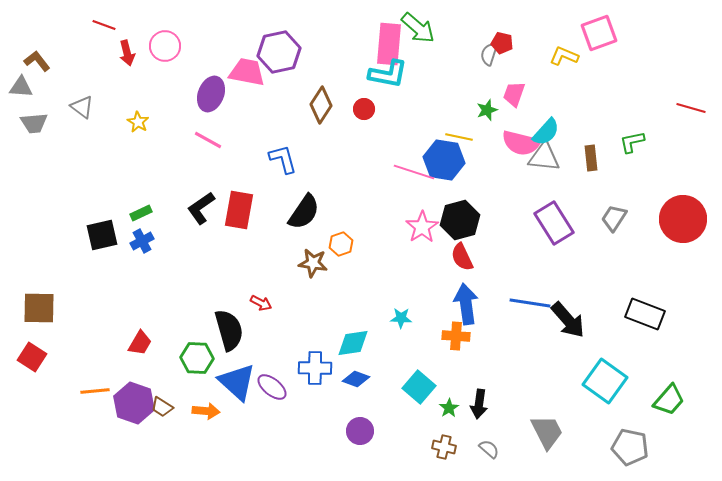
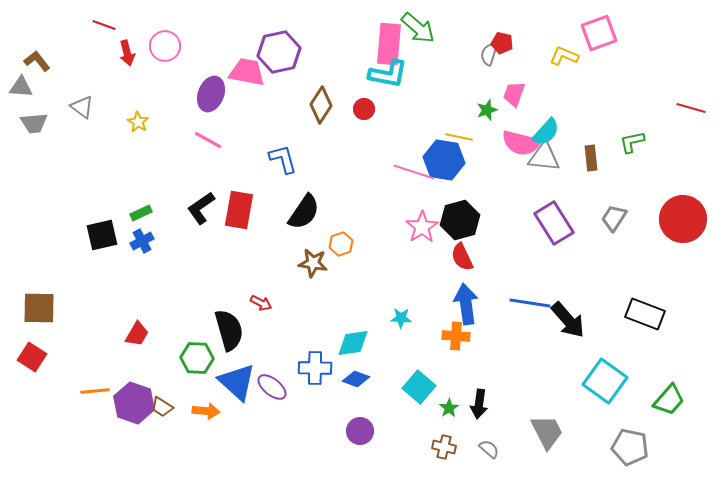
red trapezoid at (140, 343): moved 3 px left, 9 px up
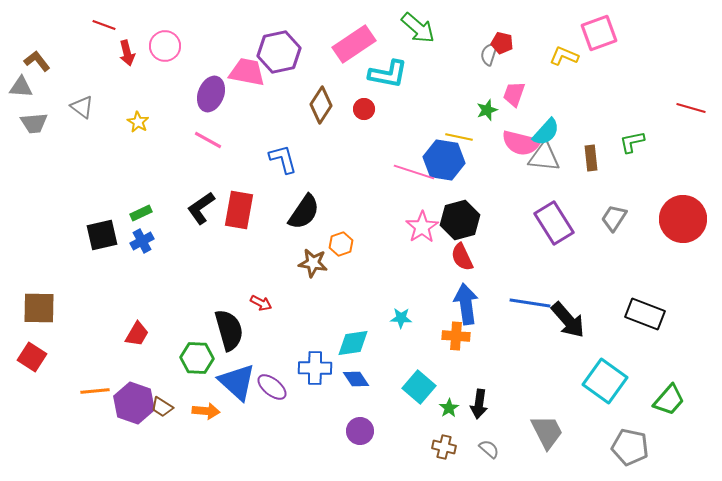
pink rectangle at (389, 44): moved 35 px left; rotated 51 degrees clockwise
blue diamond at (356, 379): rotated 36 degrees clockwise
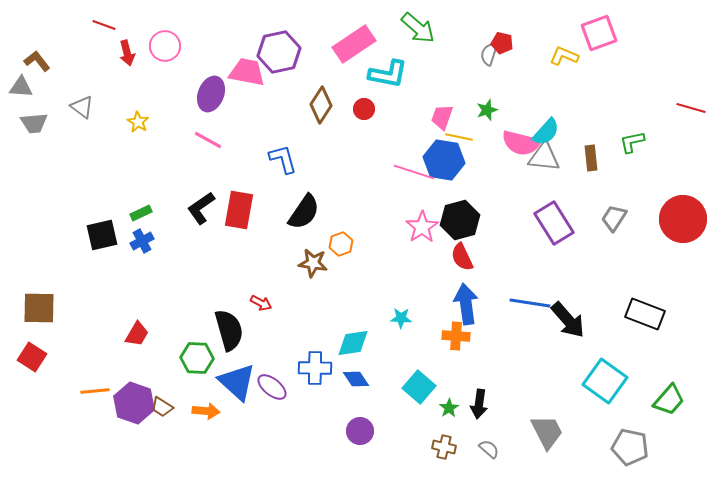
pink trapezoid at (514, 94): moved 72 px left, 23 px down
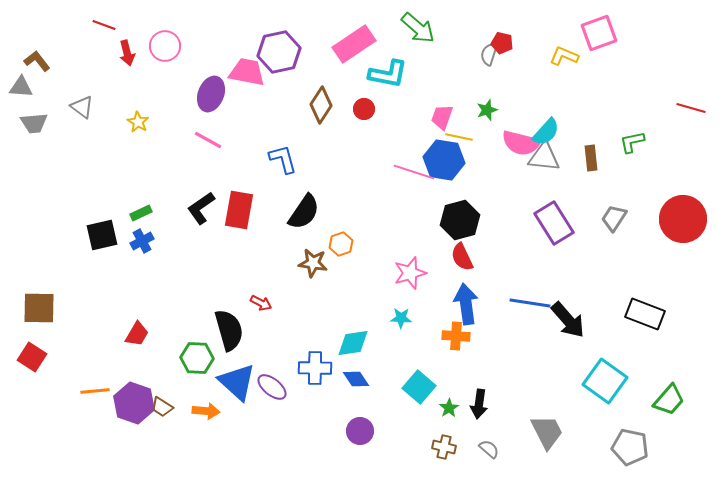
pink star at (422, 227): moved 12 px left, 46 px down; rotated 16 degrees clockwise
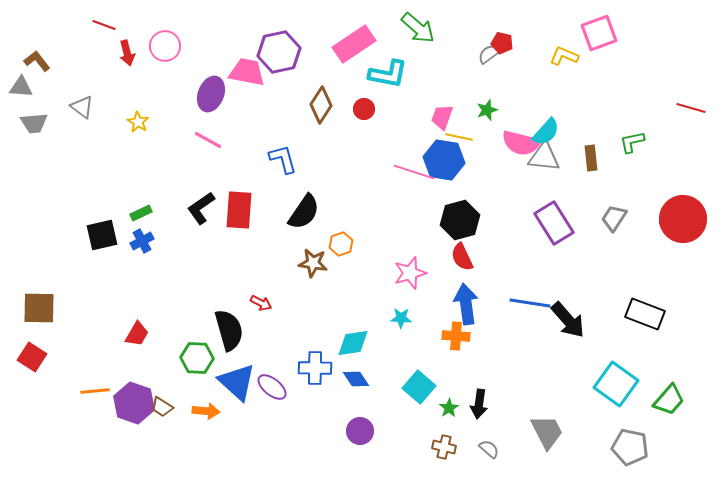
gray semicircle at (489, 54): rotated 35 degrees clockwise
red rectangle at (239, 210): rotated 6 degrees counterclockwise
cyan square at (605, 381): moved 11 px right, 3 px down
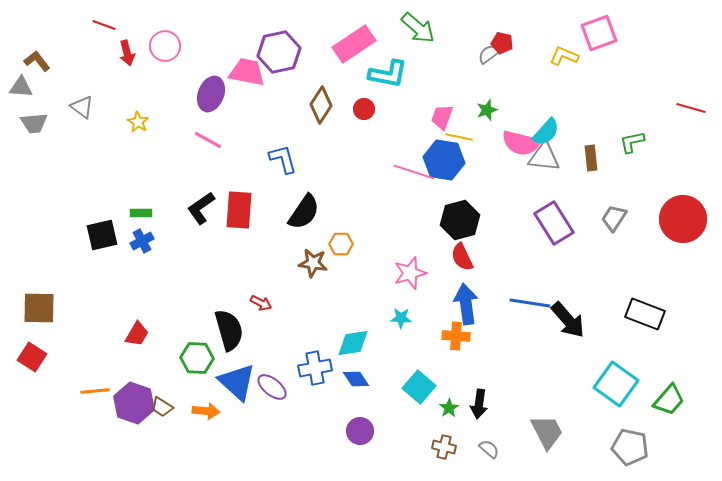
green rectangle at (141, 213): rotated 25 degrees clockwise
orange hexagon at (341, 244): rotated 20 degrees clockwise
blue cross at (315, 368): rotated 12 degrees counterclockwise
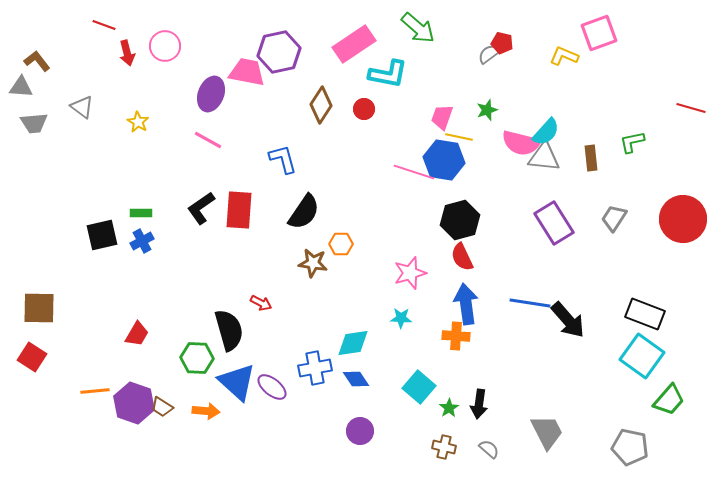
cyan square at (616, 384): moved 26 px right, 28 px up
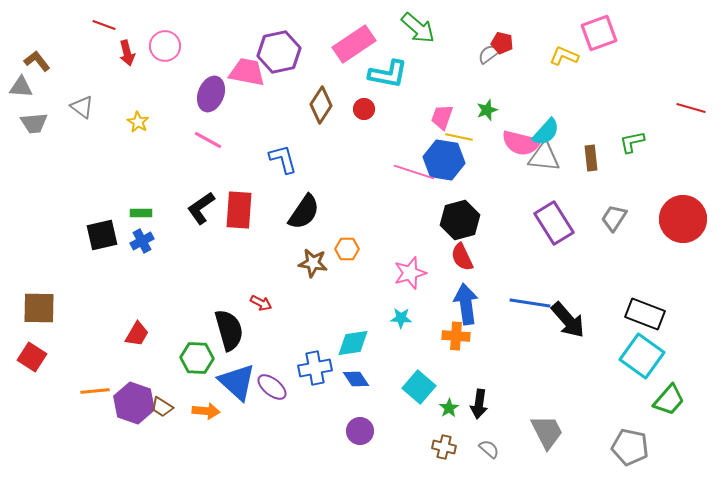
orange hexagon at (341, 244): moved 6 px right, 5 px down
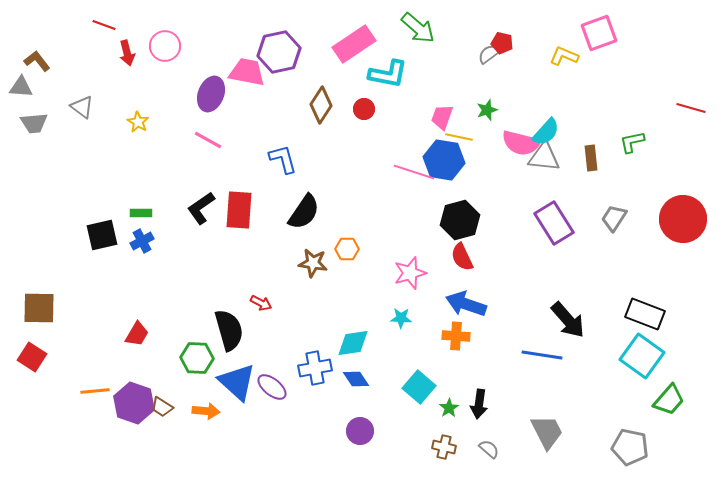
blue line at (530, 303): moved 12 px right, 52 px down
blue arrow at (466, 304): rotated 63 degrees counterclockwise
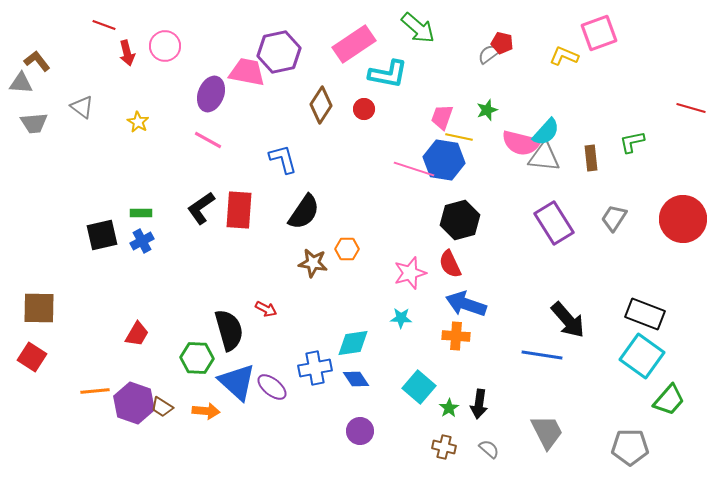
gray triangle at (21, 87): moved 4 px up
pink line at (414, 172): moved 3 px up
red semicircle at (462, 257): moved 12 px left, 7 px down
red arrow at (261, 303): moved 5 px right, 6 px down
gray pentagon at (630, 447): rotated 12 degrees counterclockwise
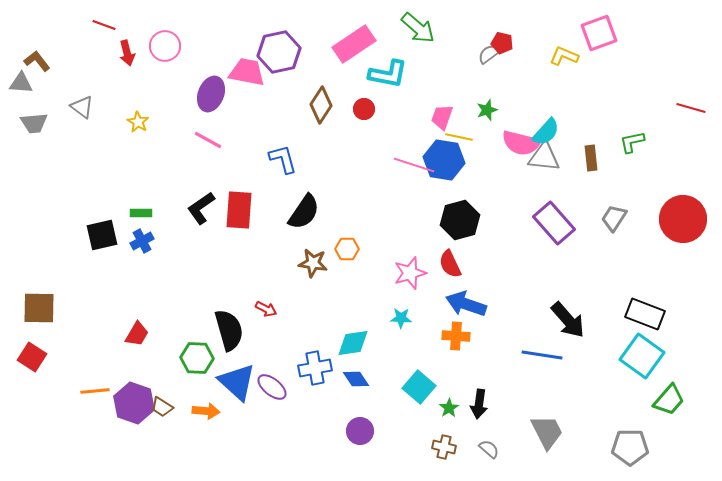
pink line at (414, 169): moved 4 px up
purple rectangle at (554, 223): rotated 9 degrees counterclockwise
